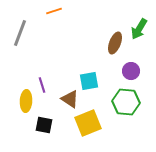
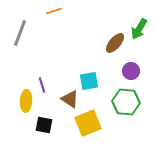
brown ellipse: rotated 20 degrees clockwise
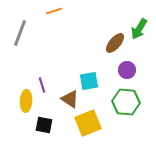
purple circle: moved 4 px left, 1 px up
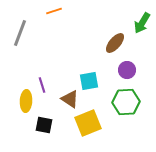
green arrow: moved 3 px right, 6 px up
green hexagon: rotated 8 degrees counterclockwise
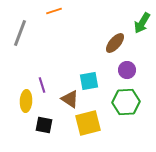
yellow square: rotated 8 degrees clockwise
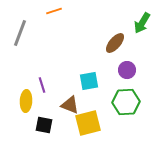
brown triangle: moved 6 px down; rotated 12 degrees counterclockwise
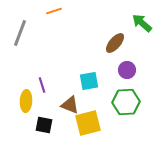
green arrow: rotated 100 degrees clockwise
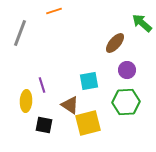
brown triangle: rotated 12 degrees clockwise
